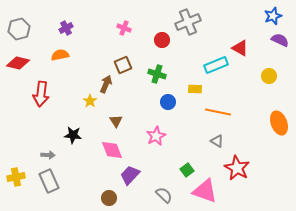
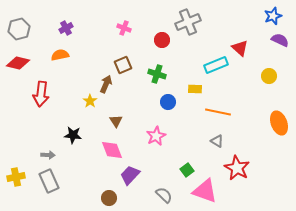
red triangle: rotated 12 degrees clockwise
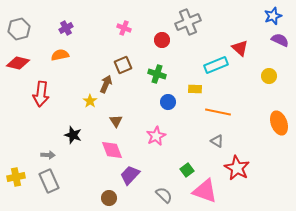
black star: rotated 12 degrees clockwise
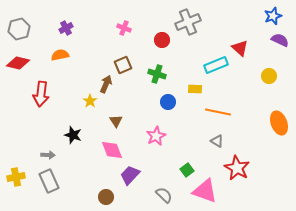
brown circle: moved 3 px left, 1 px up
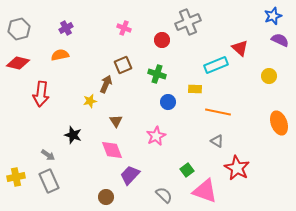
yellow star: rotated 24 degrees clockwise
gray arrow: rotated 32 degrees clockwise
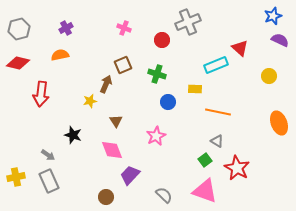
green square: moved 18 px right, 10 px up
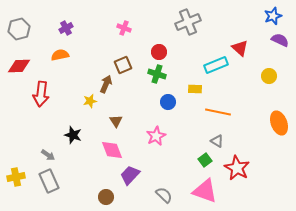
red circle: moved 3 px left, 12 px down
red diamond: moved 1 px right, 3 px down; rotated 15 degrees counterclockwise
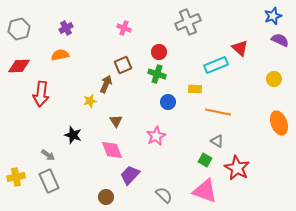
yellow circle: moved 5 px right, 3 px down
green square: rotated 24 degrees counterclockwise
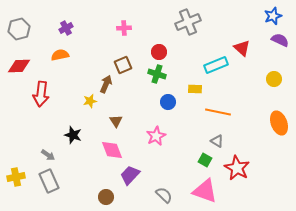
pink cross: rotated 24 degrees counterclockwise
red triangle: moved 2 px right
